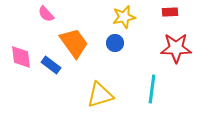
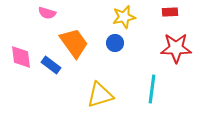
pink semicircle: moved 1 px right, 1 px up; rotated 30 degrees counterclockwise
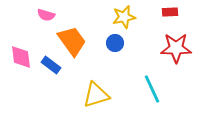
pink semicircle: moved 1 px left, 2 px down
orange trapezoid: moved 2 px left, 2 px up
cyan line: rotated 32 degrees counterclockwise
yellow triangle: moved 4 px left
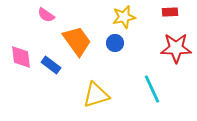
pink semicircle: rotated 18 degrees clockwise
orange trapezoid: moved 5 px right
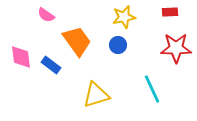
blue circle: moved 3 px right, 2 px down
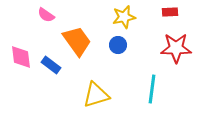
cyan line: rotated 32 degrees clockwise
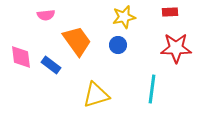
pink semicircle: rotated 42 degrees counterclockwise
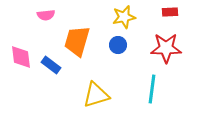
orange trapezoid: rotated 128 degrees counterclockwise
red star: moved 10 px left
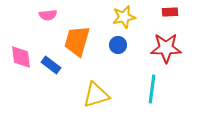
pink semicircle: moved 2 px right
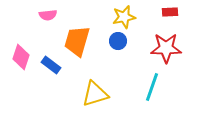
blue circle: moved 4 px up
pink diamond: rotated 25 degrees clockwise
cyan line: moved 2 px up; rotated 12 degrees clockwise
yellow triangle: moved 1 px left, 1 px up
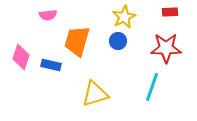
yellow star: rotated 15 degrees counterclockwise
blue rectangle: rotated 24 degrees counterclockwise
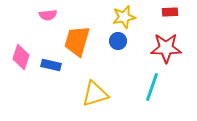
yellow star: rotated 15 degrees clockwise
